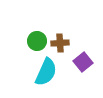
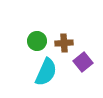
brown cross: moved 4 px right
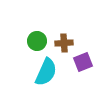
purple square: rotated 18 degrees clockwise
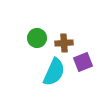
green circle: moved 3 px up
cyan semicircle: moved 8 px right
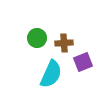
cyan semicircle: moved 3 px left, 2 px down
